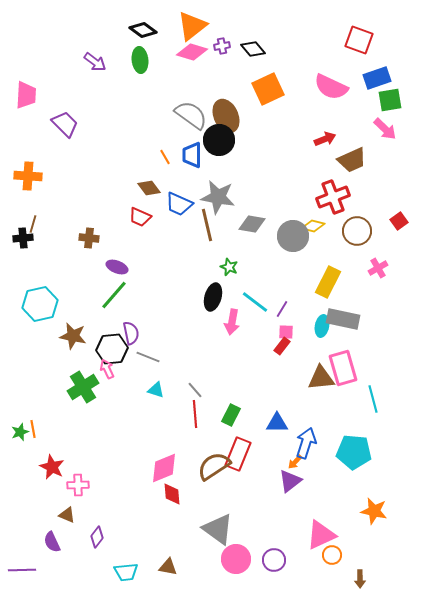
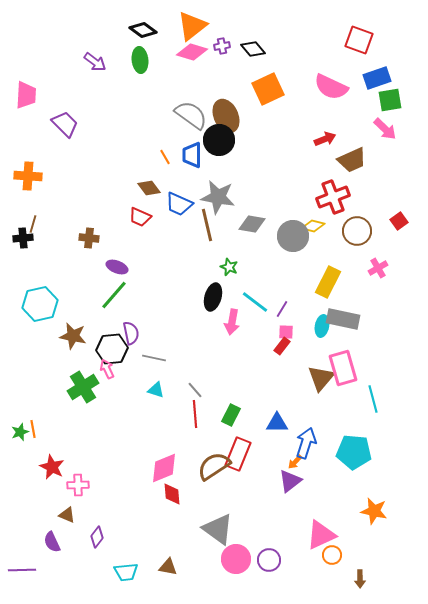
gray line at (148, 357): moved 6 px right, 1 px down; rotated 10 degrees counterclockwise
brown triangle at (321, 378): rotated 44 degrees counterclockwise
purple circle at (274, 560): moved 5 px left
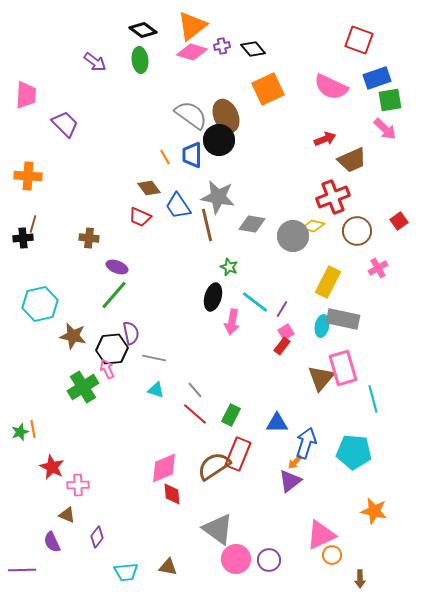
blue trapezoid at (179, 204): moved 1 px left, 2 px down; rotated 32 degrees clockwise
pink square at (286, 332): rotated 35 degrees counterclockwise
red line at (195, 414): rotated 44 degrees counterclockwise
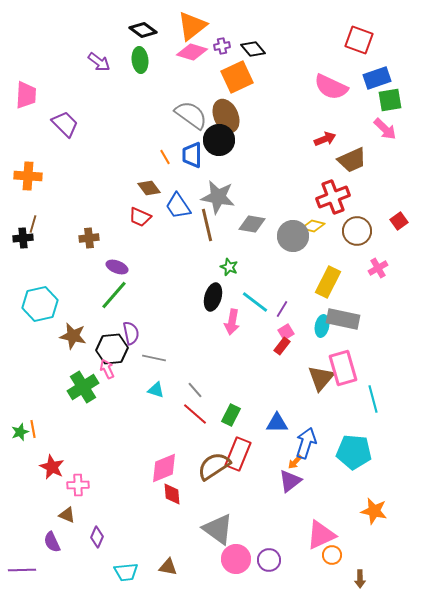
purple arrow at (95, 62): moved 4 px right
orange square at (268, 89): moved 31 px left, 12 px up
brown cross at (89, 238): rotated 12 degrees counterclockwise
purple diamond at (97, 537): rotated 15 degrees counterclockwise
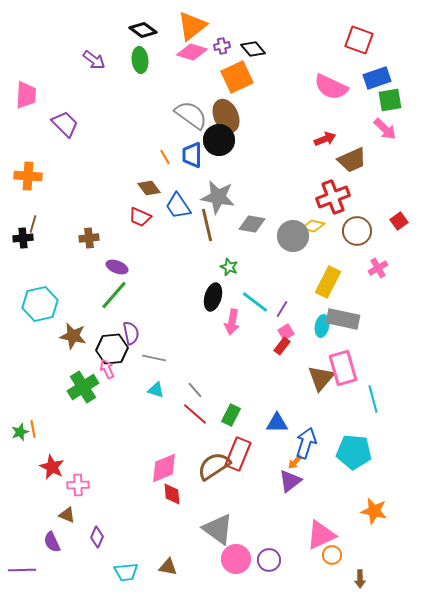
purple arrow at (99, 62): moved 5 px left, 2 px up
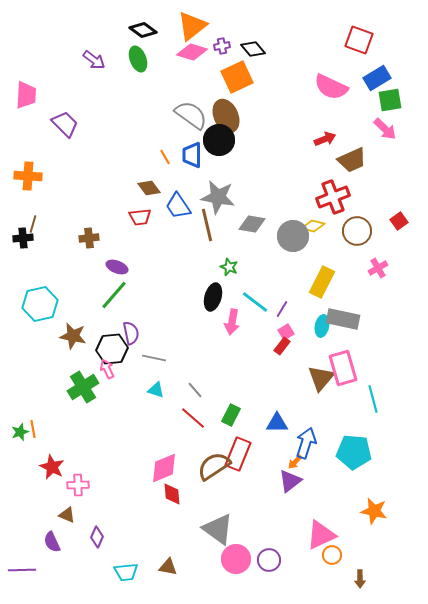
green ellipse at (140, 60): moved 2 px left, 1 px up; rotated 15 degrees counterclockwise
blue rectangle at (377, 78): rotated 12 degrees counterclockwise
red trapezoid at (140, 217): rotated 30 degrees counterclockwise
yellow rectangle at (328, 282): moved 6 px left
red line at (195, 414): moved 2 px left, 4 px down
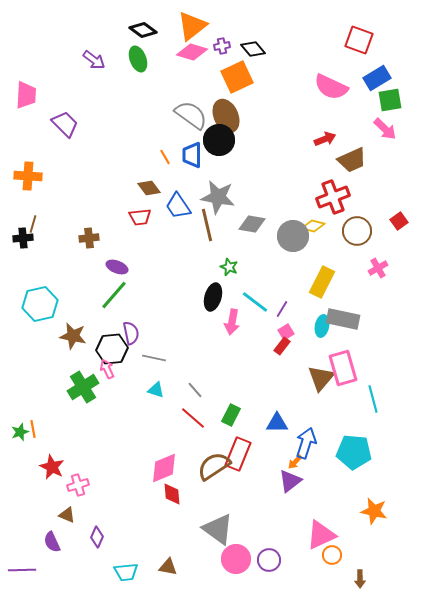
pink cross at (78, 485): rotated 15 degrees counterclockwise
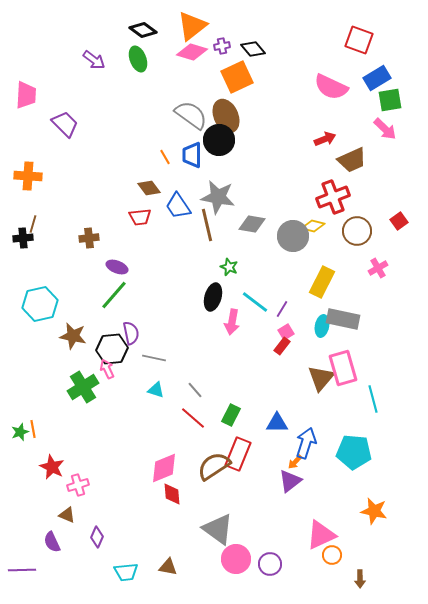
purple circle at (269, 560): moved 1 px right, 4 px down
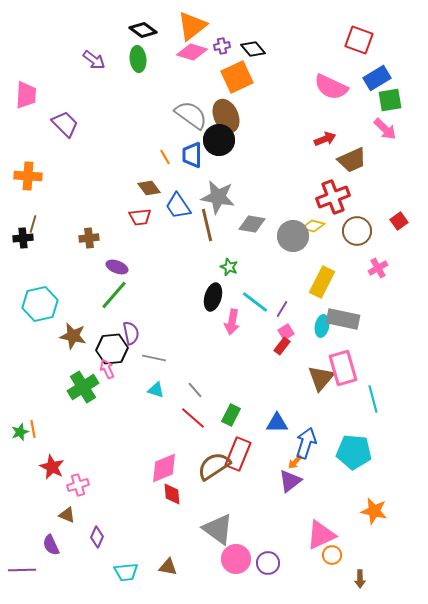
green ellipse at (138, 59): rotated 15 degrees clockwise
purple semicircle at (52, 542): moved 1 px left, 3 px down
purple circle at (270, 564): moved 2 px left, 1 px up
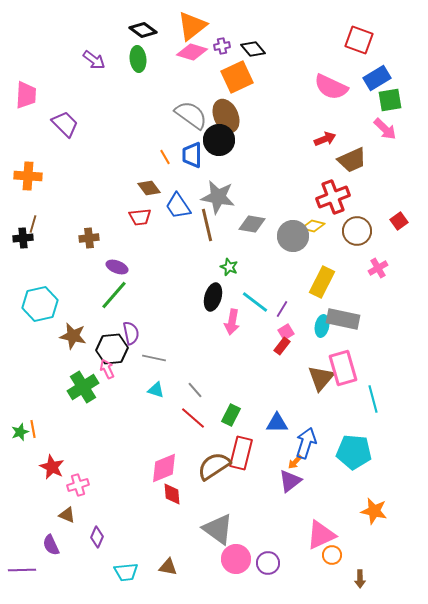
red rectangle at (238, 454): moved 3 px right, 1 px up; rotated 8 degrees counterclockwise
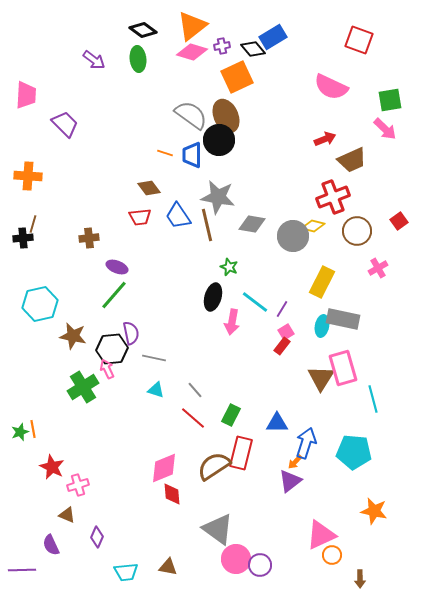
blue rectangle at (377, 78): moved 104 px left, 41 px up
orange line at (165, 157): moved 4 px up; rotated 42 degrees counterclockwise
blue trapezoid at (178, 206): moved 10 px down
brown triangle at (321, 378): rotated 8 degrees counterclockwise
purple circle at (268, 563): moved 8 px left, 2 px down
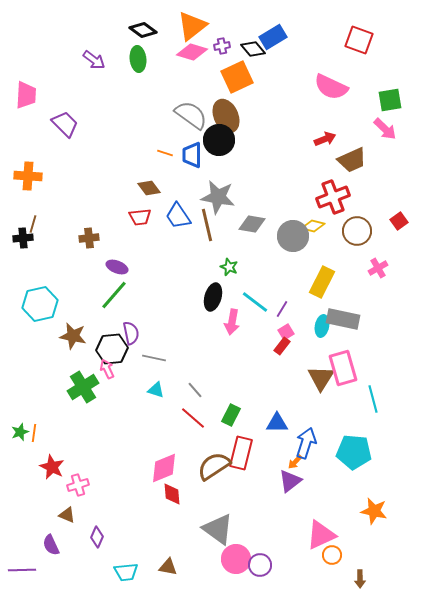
orange line at (33, 429): moved 1 px right, 4 px down; rotated 18 degrees clockwise
